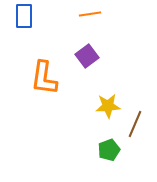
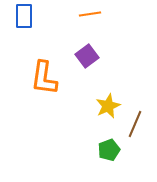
yellow star: rotated 20 degrees counterclockwise
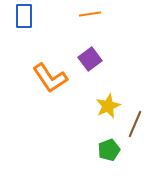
purple square: moved 3 px right, 3 px down
orange L-shape: moved 6 px right; rotated 42 degrees counterclockwise
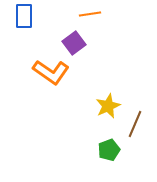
purple square: moved 16 px left, 16 px up
orange L-shape: moved 1 px right, 6 px up; rotated 21 degrees counterclockwise
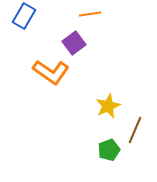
blue rectangle: rotated 30 degrees clockwise
brown line: moved 6 px down
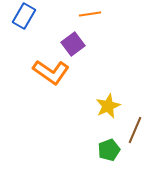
purple square: moved 1 px left, 1 px down
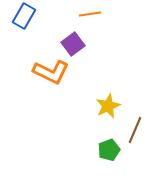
orange L-shape: rotated 9 degrees counterclockwise
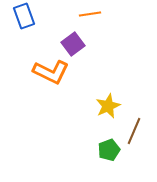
blue rectangle: rotated 50 degrees counterclockwise
brown line: moved 1 px left, 1 px down
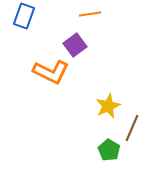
blue rectangle: rotated 40 degrees clockwise
purple square: moved 2 px right, 1 px down
brown line: moved 2 px left, 3 px up
green pentagon: rotated 20 degrees counterclockwise
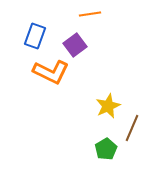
blue rectangle: moved 11 px right, 20 px down
green pentagon: moved 3 px left, 1 px up; rotated 10 degrees clockwise
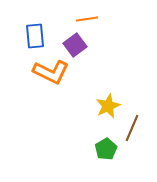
orange line: moved 3 px left, 5 px down
blue rectangle: rotated 25 degrees counterclockwise
